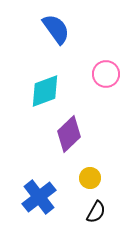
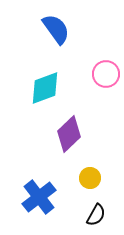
cyan diamond: moved 3 px up
black semicircle: moved 3 px down
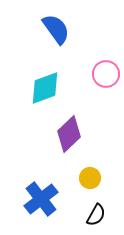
blue cross: moved 2 px right, 2 px down
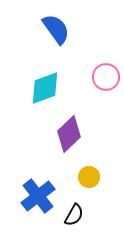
pink circle: moved 3 px down
yellow circle: moved 1 px left, 1 px up
blue cross: moved 3 px left, 3 px up
black semicircle: moved 22 px left
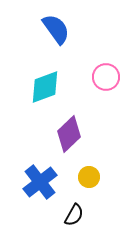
cyan diamond: moved 1 px up
blue cross: moved 2 px right, 14 px up
